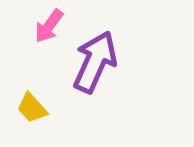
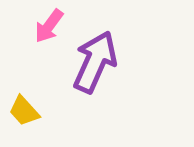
yellow trapezoid: moved 8 px left, 3 px down
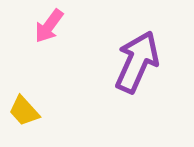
purple arrow: moved 42 px right
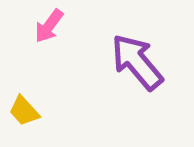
purple arrow: rotated 64 degrees counterclockwise
